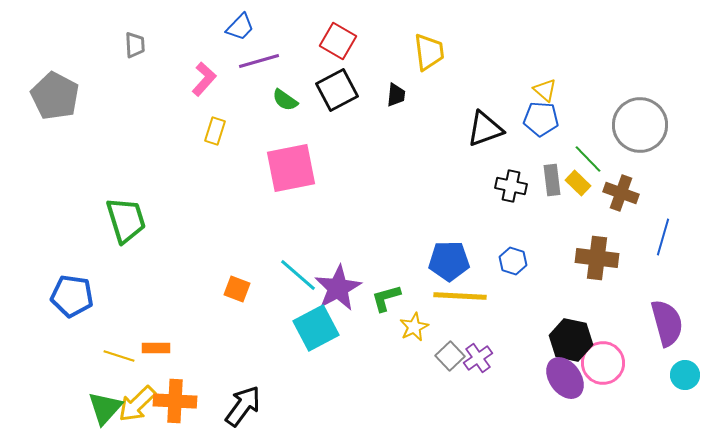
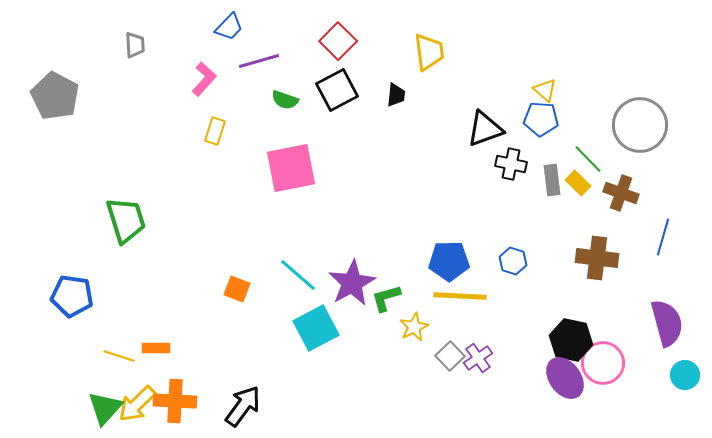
blue trapezoid at (240, 27): moved 11 px left
red square at (338, 41): rotated 15 degrees clockwise
green semicircle at (285, 100): rotated 16 degrees counterclockwise
black cross at (511, 186): moved 22 px up
purple star at (338, 288): moved 14 px right, 5 px up
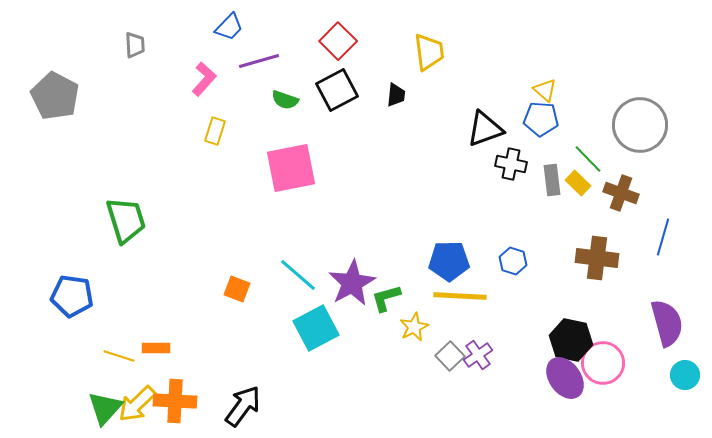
purple cross at (478, 358): moved 3 px up
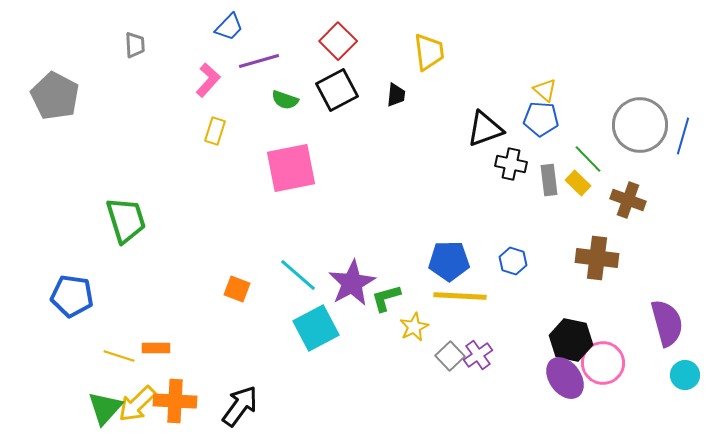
pink L-shape at (204, 79): moved 4 px right, 1 px down
gray rectangle at (552, 180): moved 3 px left
brown cross at (621, 193): moved 7 px right, 7 px down
blue line at (663, 237): moved 20 px right, 101 px up
black arrow at (243, 406): moved 3 px left
